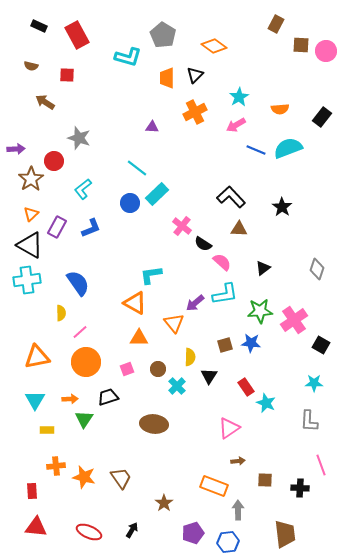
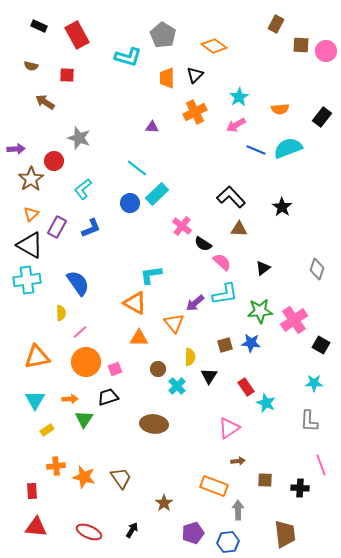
pink square at (127, 369): moved 12 px left
yellow rectangle at (47, 430): rotated 32 degrees counterclockwise
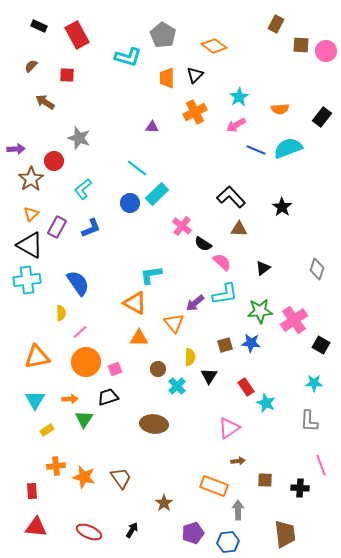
brown semicircle at (31, 66): rotated 120 degrees clockwise
